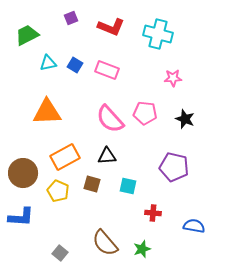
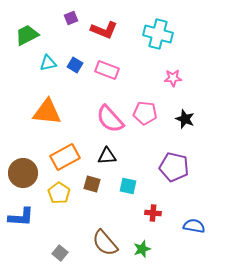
red L-shape: moved 7 px left, 3 px down
orange triangle: rotated 8 degrees clockwise
yellow pentagon: moved 1 px right, 2 px down; rotated 10 degrees clockwise
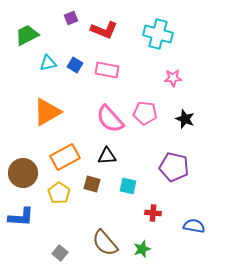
pink rectangle: rotated 10 degrees counterclockwise
orange triangle: rotated 36 degrees counterclockwise
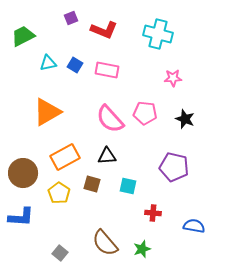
green trapezoid: moved 4 px left, 1 px down
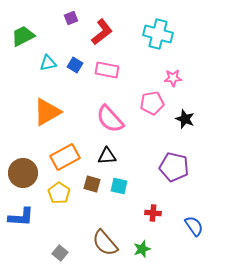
red L-shape: moved 2 px left, 2 px down; rotated 60 degrees counterclockwise
pink pentagon: moved 7 px right, 10 px up; rotated 15 degrees counterclockwise
cyan square: moved 9 px left
blue semicircle: rotated 45 degrees clockwise
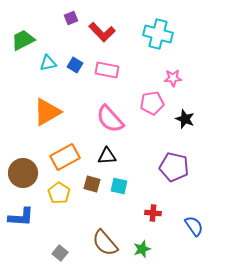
red L-shape: rotated 84 degrees clockwise
green trapezoid: moved 4 px down
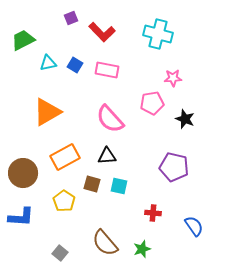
yellow pentagon: moved 5 px right, 8 px down
